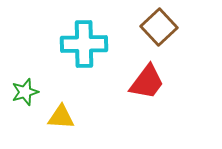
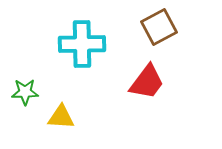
brown square: rotated 15 degrees clockwise
cyan cross: moved 2 px left
green star: rotated 16 degrees clockwise
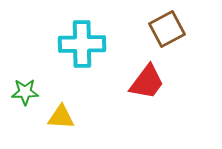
brown square: moved 8 px right, 2 px down
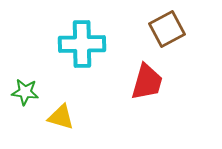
red trapezoid: rotated 21 degrees counterclockwise
green star: rotated 8 degrees clockwise
yellow triangle: rotated 12 degrees clockwise
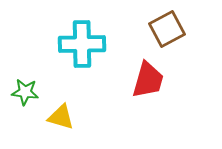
red trapezoid: moved 1 px right, 2 px up
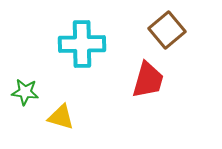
brown square: moved 1 px down; rotated 12 degrees counterclockwise
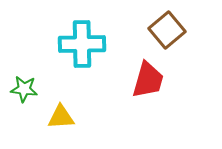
green star: moved 1 px left, 3 px up
yellow triangle: rotated 20 degrees counterclockwise
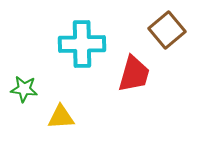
red trapezoid: moved 14 px left, 6 px up
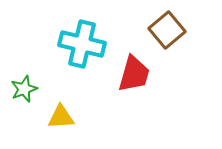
cyan cross: rotated 15 degrees clockwise
green star: rotated 28 degrees counterclockwise
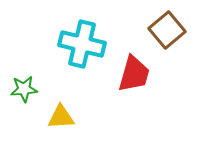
green star: rotated 16 degrees clockwise
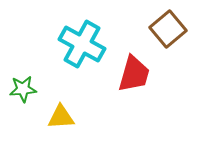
brown square: moved 1 px right, 1 px up
cyan cross: rotated 15 degrees clockwise
green star: moved 1 px left
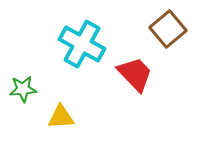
red trapezoid: moved 1 px right; rotated 60 degrees counterclockwise
